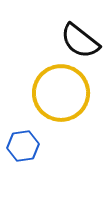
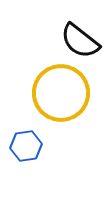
blue hexagon: moved 3 px right
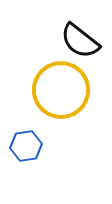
yellow circle: moved 3 px up
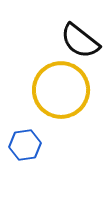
blue hexagon: moved 1 px left, 1 px up
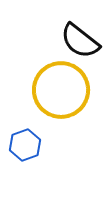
blue hexagon: rotated 12 degrees counterclockwise
